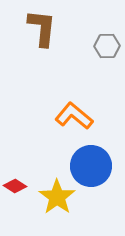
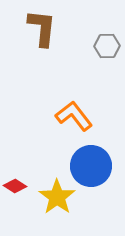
orange L-shape: rotated 12 degrees clockwise
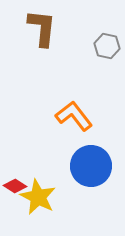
gray hexagon: rotated 15 degrees clockwise
yellow star: moved 19 px left; rotated 9 degrees counterclockwise
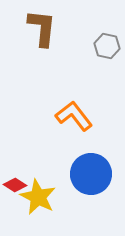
blue circle: moved 8 px down
red diamond: moved 1 px up
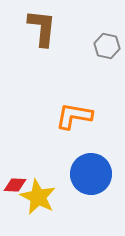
orange L-shape: rotated 42 degrees counterclockwise
red diamond: rotated 30 degrees counterclockwise
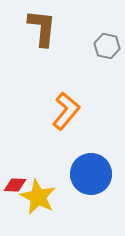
orange L-shape: moved 8 px left, 5 px up; rotated 120 degrees clockwise
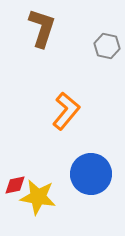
brown L-shape: rotated 12 degrees clockwise
red diamond: rotated 15 degrees counterclockwise
yellow star: rotated 18 degrees counterclockwise
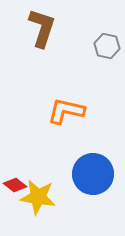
orange L-shape: rotated 117 degrees counterclockwise
blue circle: moved 2 px right
red diamond: rotated 50 degrees clockwise
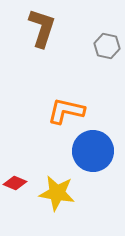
blue circle: moved 23 px up
red diamond: moved 2 px up; rotated 15 degrees counterclockwise
yellow star: moved 19 px right, 4 px up
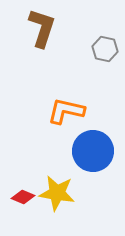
gray hexagon: moved 2 px left, 3 px down
red diamond: moved 8 px right, 14 px down
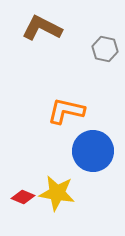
brown L-shape: rotated 81 degrees counterclockwise
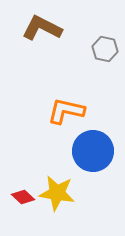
red diamond: rotated 20 degrees clockwise
